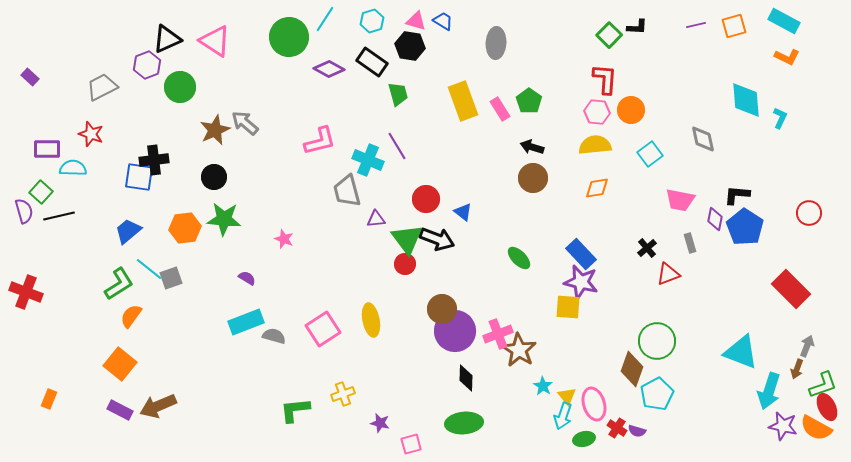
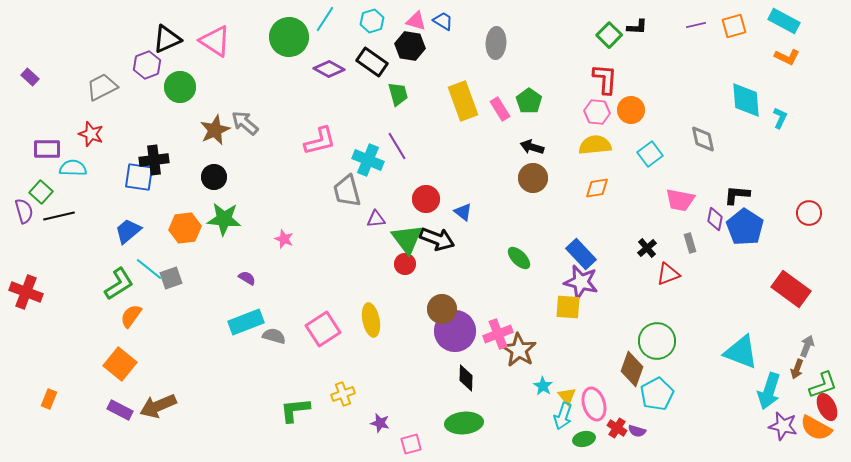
red rectangle at (791, 289): rotated 9 degrees counterclockwise
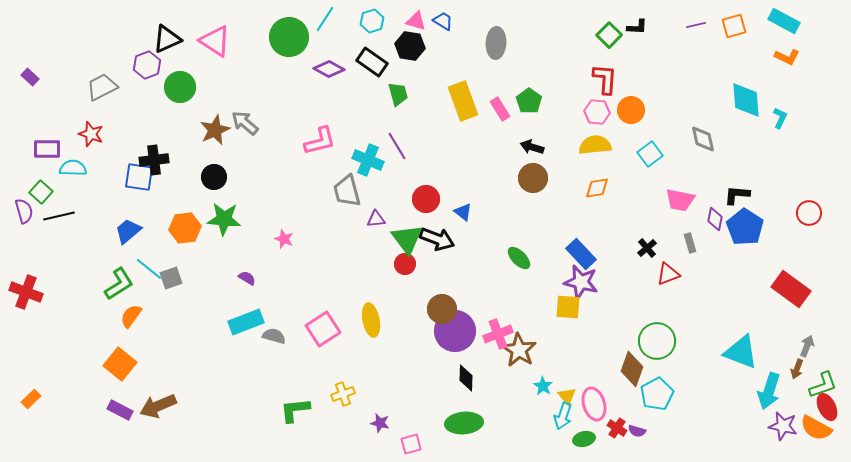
orange rectangle at (49, 399): moved 18 px left; rotated 24 degrees clockwise
